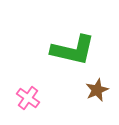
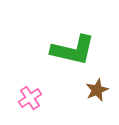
pink cross: moved 2 px right; rotated 20 degrees clockwise
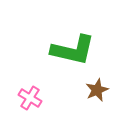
pink cross: rotated 25 degrees counterclockwise
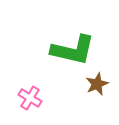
brown star: moved 6 px up
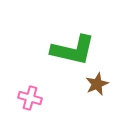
pink cross: rotated 15 degrees counterclockwise
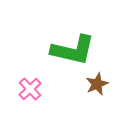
pink cross: moved 9 px up; rotated 30 degrees clockwise
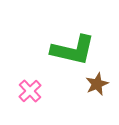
pink cross: moved 2 px down
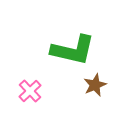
brown star: moved 2 px left, 1 px down
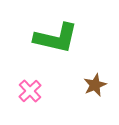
green L-shape: moved 17 px left, 12 px up
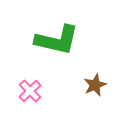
green L-shape: moved 1 px right, 2 px down
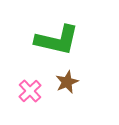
brown star: moved 28 px left, 3 px up
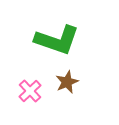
green L-shape: rotated 6 degrees clockwise
